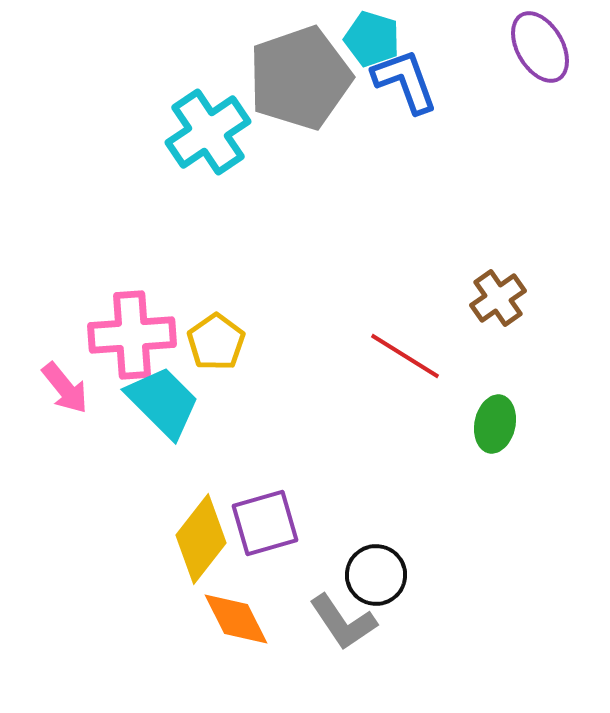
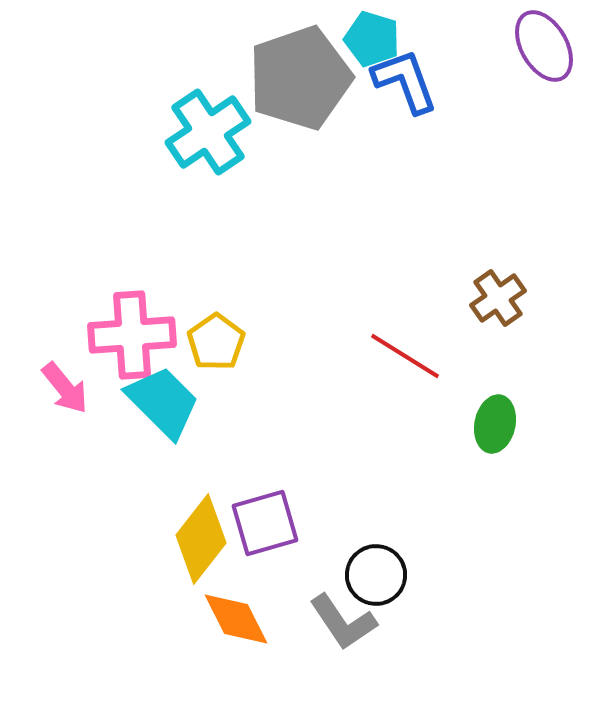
purple ellipse: moved 4 px right, 1 px up
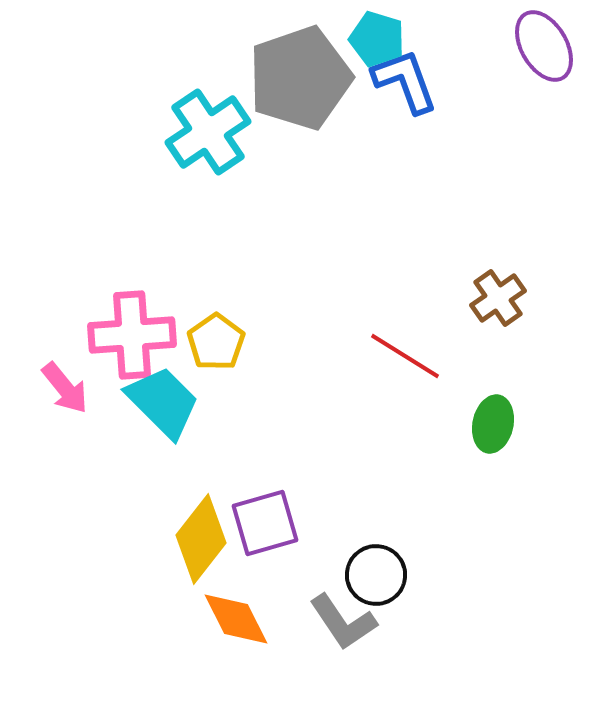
cyan pentagon: moved 5 px right
green ellipse: moved 2 px left
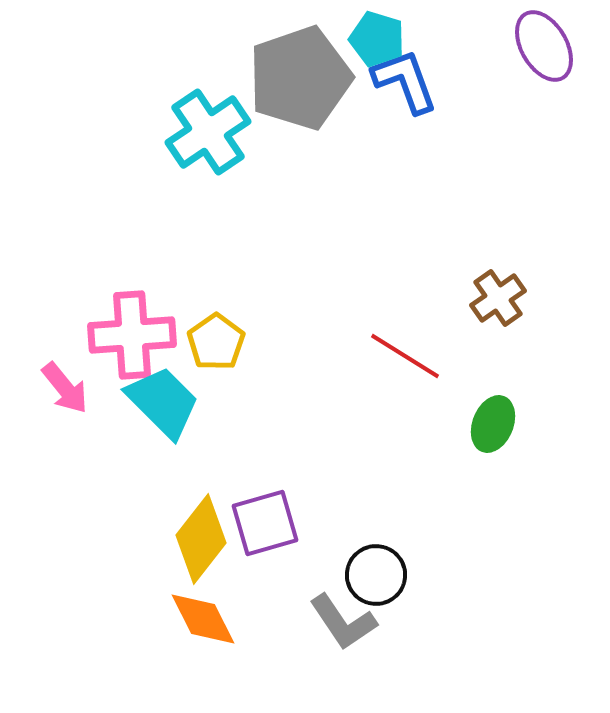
green ellipse: rotated 10 degrees clockwise
orange diamond: moved 33 px left
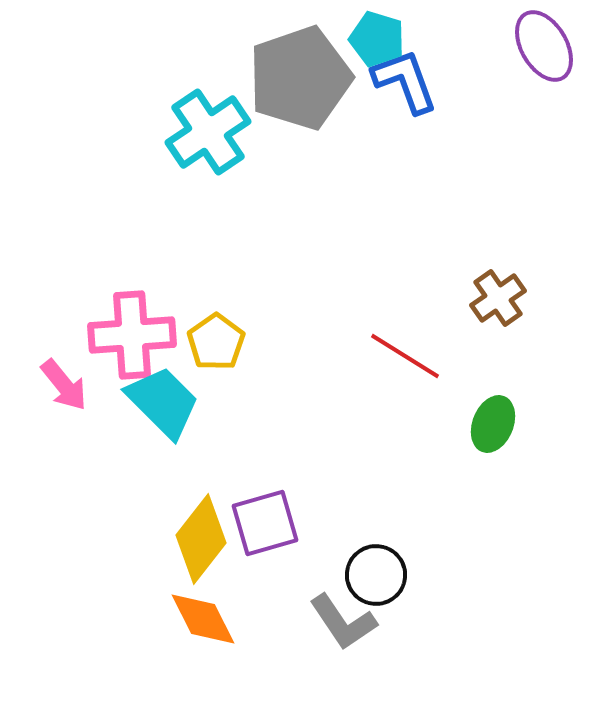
pink arrow: moved 1 px left, 3 px up
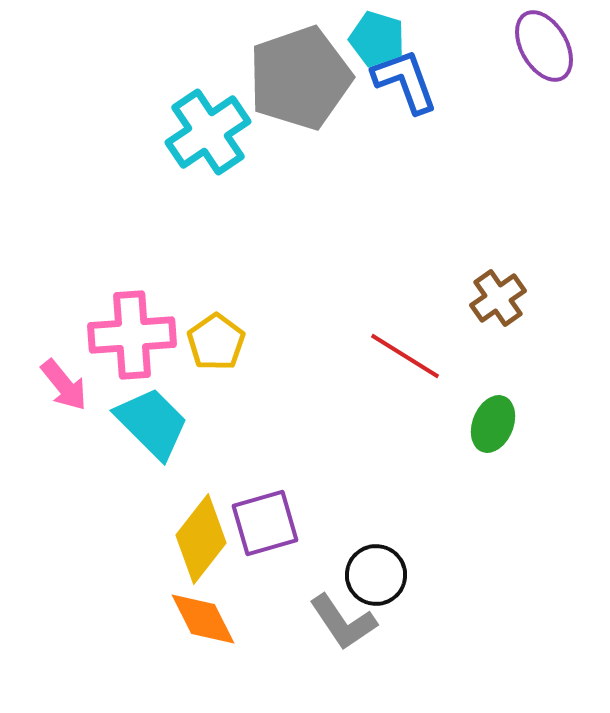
cyan trapezoid: moved 11 px left, 21 px down
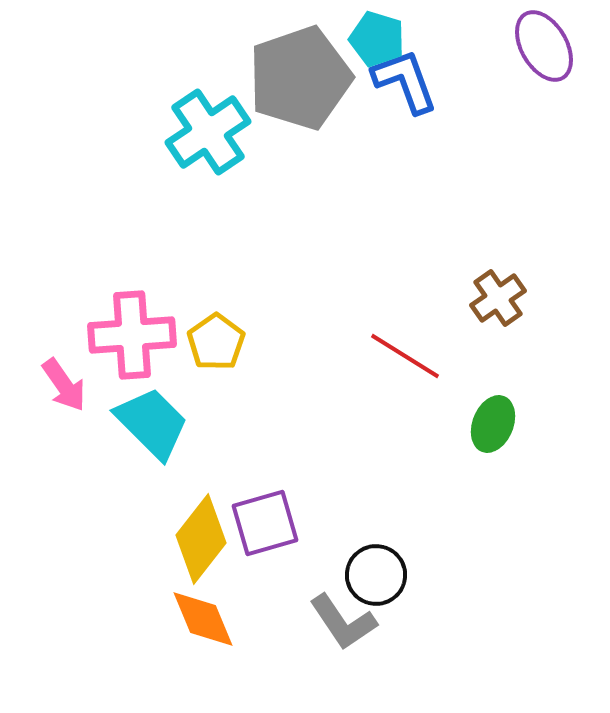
pink arrow: rotated 4 degrees clockwise
orange diamond: rotated 4 degrees clockwise
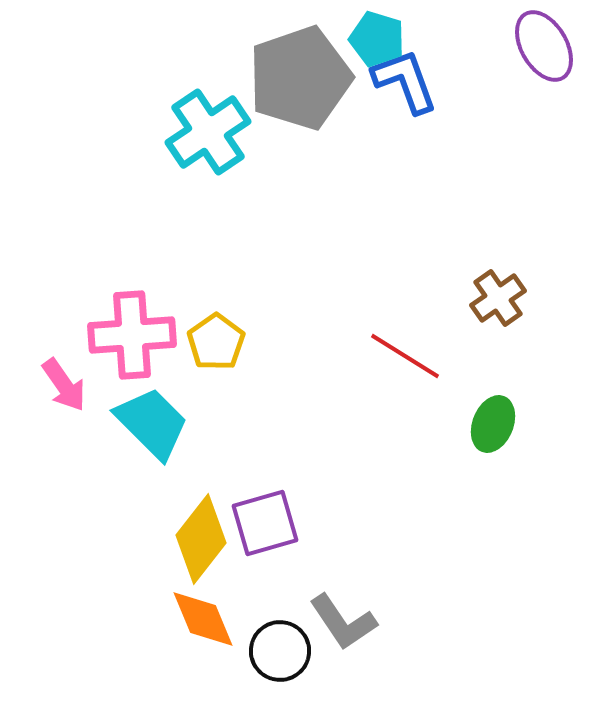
black circle: moved 96 px left, 76 px down
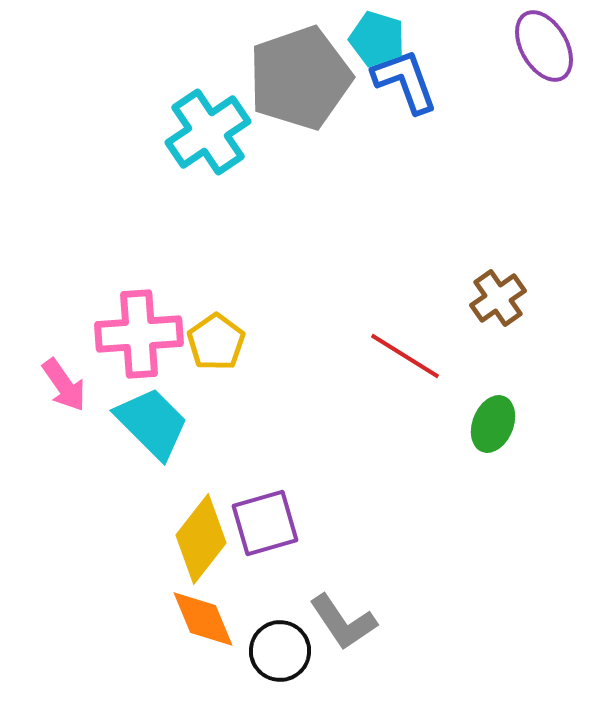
pink cross: moved 7 px right, 1 px up
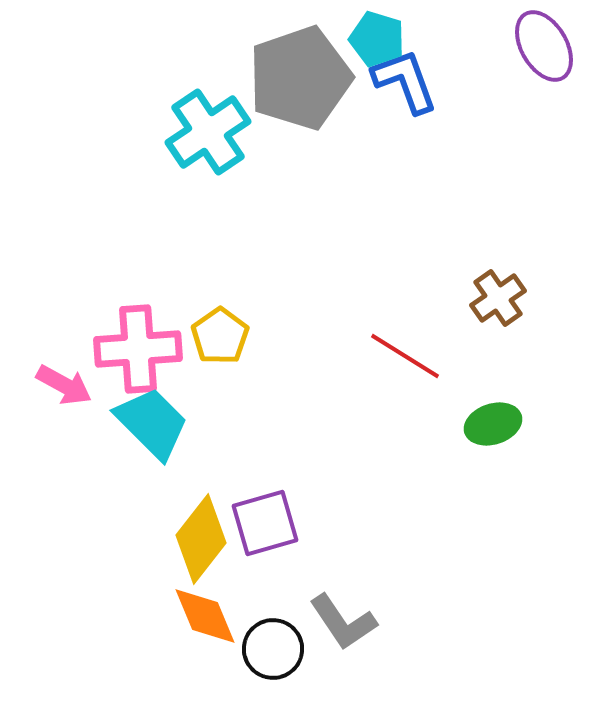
pink cross: moved 1 px left, 15 px down
yellow pentagon: moved 4 px right, 6 px up
pink arrow: rotated 26 degrees counterclockwise
green ellipse: rotated 50 degrees clockwise
orange diamond: moved 2 px right, 3 px up
black circle: moved 7 px left, 2 px up
